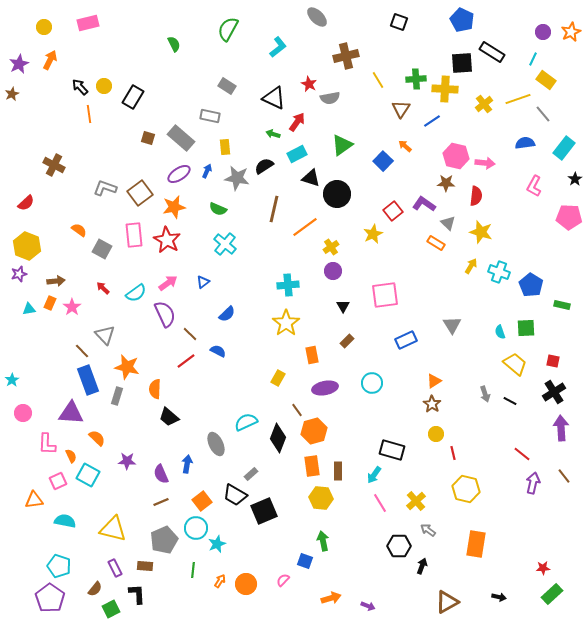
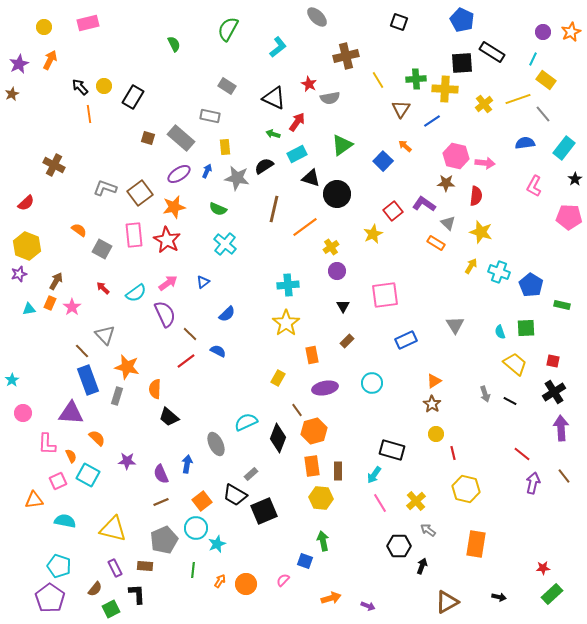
purple circle at (333, 271): moved 4 px right
brown arrow at (56, 281): rotated 54 degrees counterclockwise
gray triangle at (452, 325): moved 3 px right
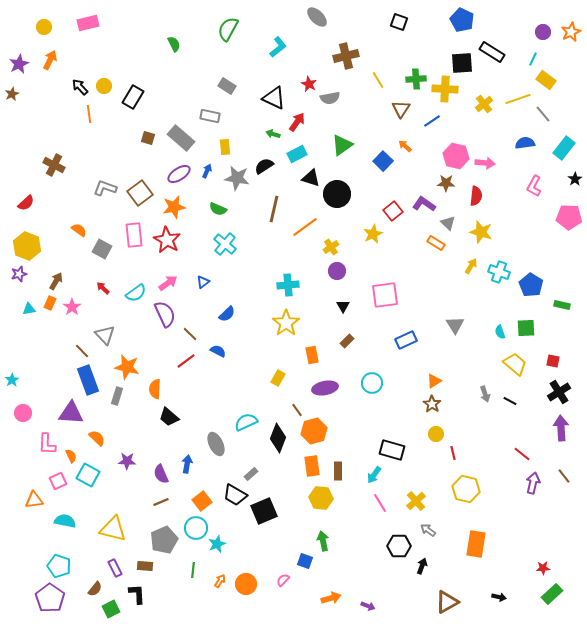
black cross at (554, 392): moved 5 px right
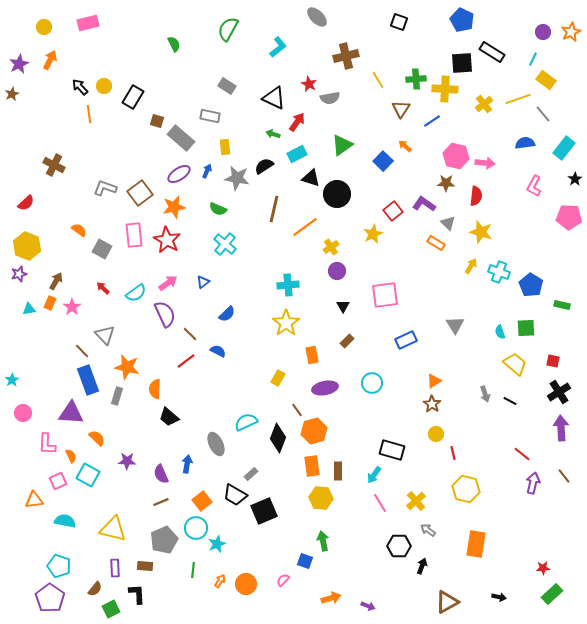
brown square at (148, 138): moved 9 px right, 17 px up
purple rectangle at (115, 568): rotated 24 degrees clockwise
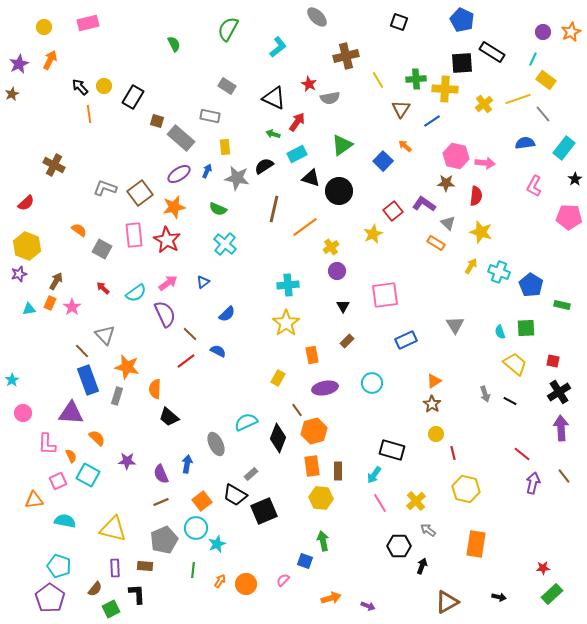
black circle at (337, 194): moved 2 px right, 3 px up
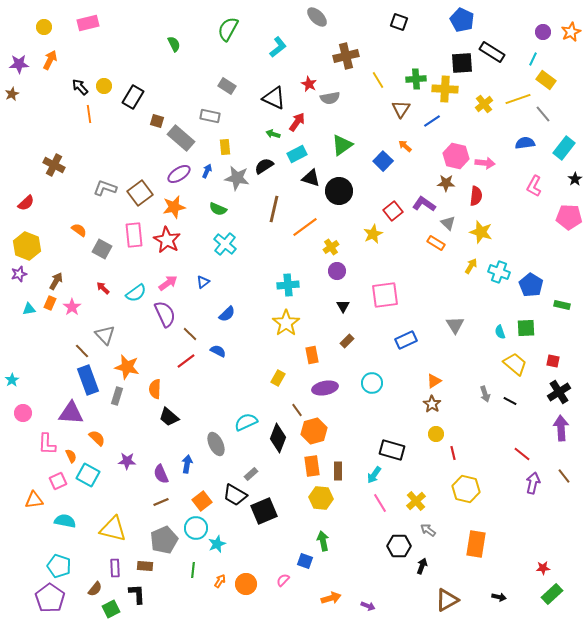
purple star at (19, 64): rotated 24 degrees clockwise
brown triangle at (447, 602): moved 2 px up
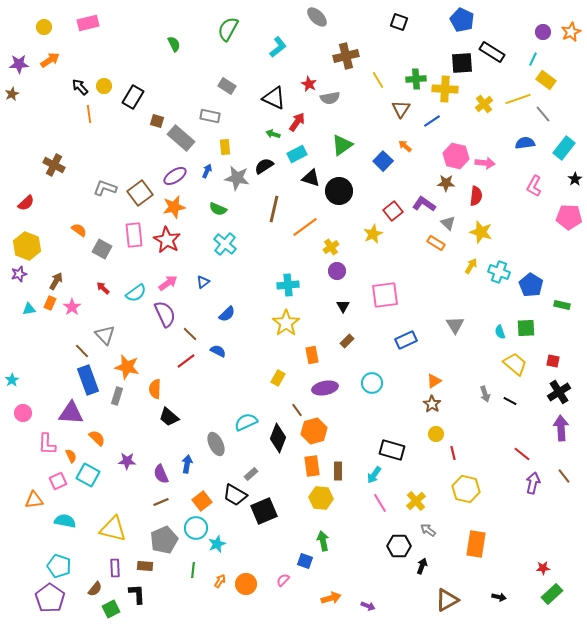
orange arrow at (50, 60): rotated 30 degrees clockwise
purple ellipse at (179, 174): moved 4 px left, 2 px down
